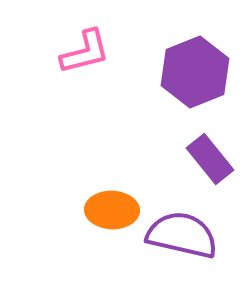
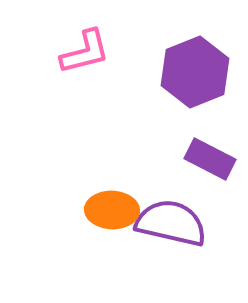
purple rectangle: rotated 24 degrees counterclockwise
purple semicircle: moved 11 px left, 12 px up
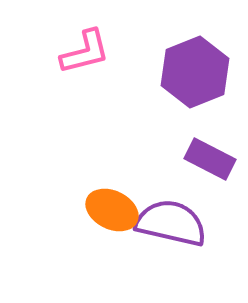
orange ellipse: rotated 24 degrees clockwise
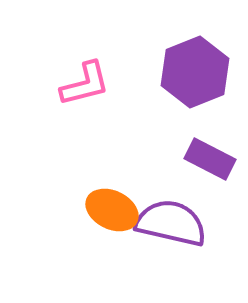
pink L-shape: moved 32 px down
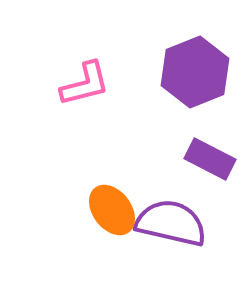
orange ellipse: rotated 27 degrees clockwise
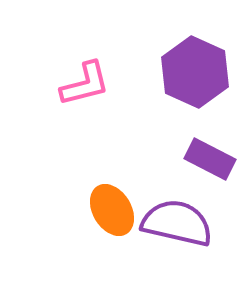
purple hexagon: rotated 14 degrees counterclockwise
orange ellipse: rotated 6 degrees clockwise
purple semicircle: moved 6 px right
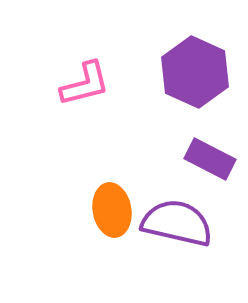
orange ellipse: rotated 21 degrees clockwise
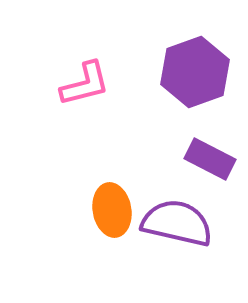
purple hexagon: rotated 16 degrees clockwise
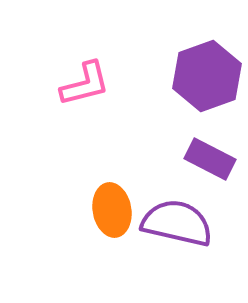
purple hexagon: moved 12 px right, 4 px down
